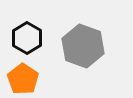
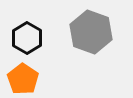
gray hexagon: moved 8 px right, 14 px up
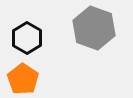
gray hexagon: moved 3 px right, 4 px up
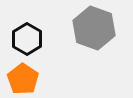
black hexagon: moved 1 px down
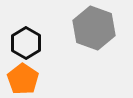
black hexagon: moved 1 px left, 4 px down
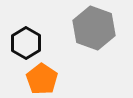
orange pentagon: moved 19 px right
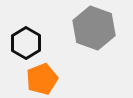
orange pentagon: rotated 16 degrees clockwise
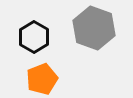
black hexagon: moved 8 px right, 6 px up
